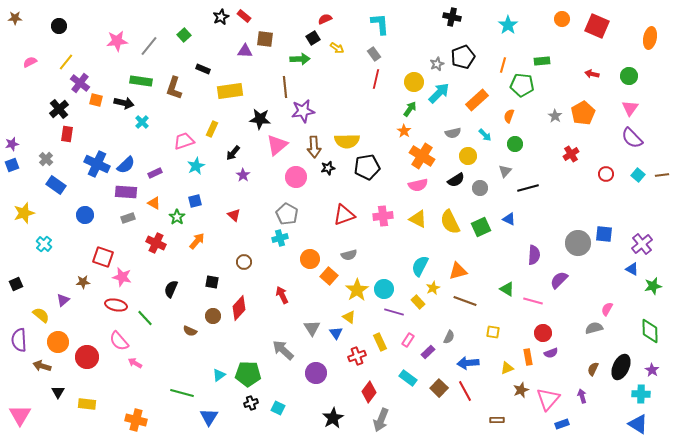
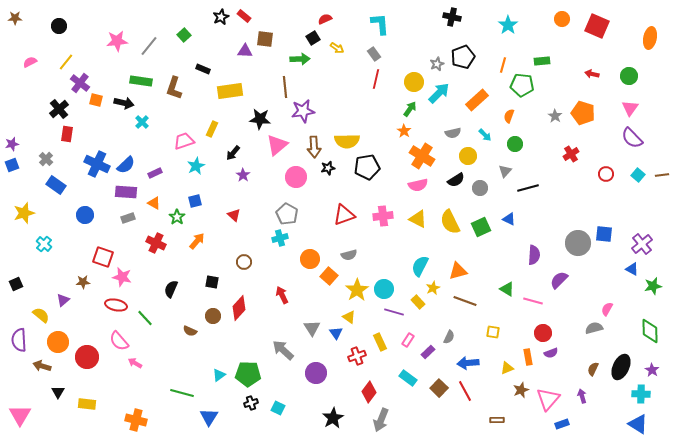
orange pentagon at (583, 113): rotated 25 degrees counterclockwise
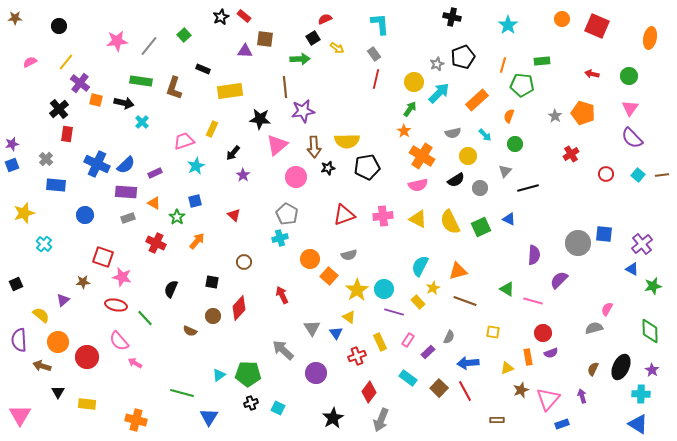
blue rectangle at (56, 185): rotated 30 degrees counterclockwise
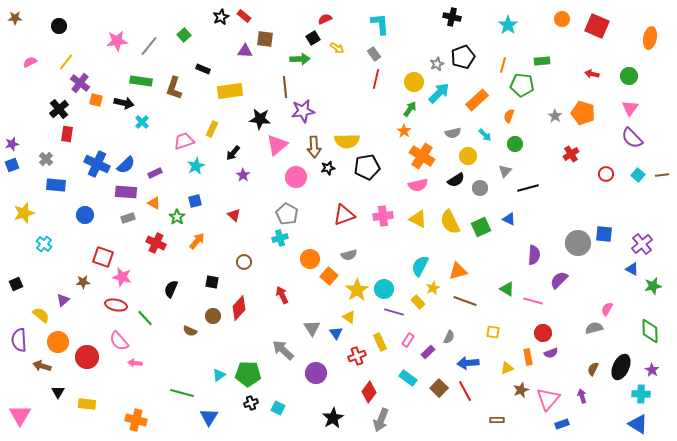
pink arrow at (135, 363): rotated 24 degrees counterclockwise
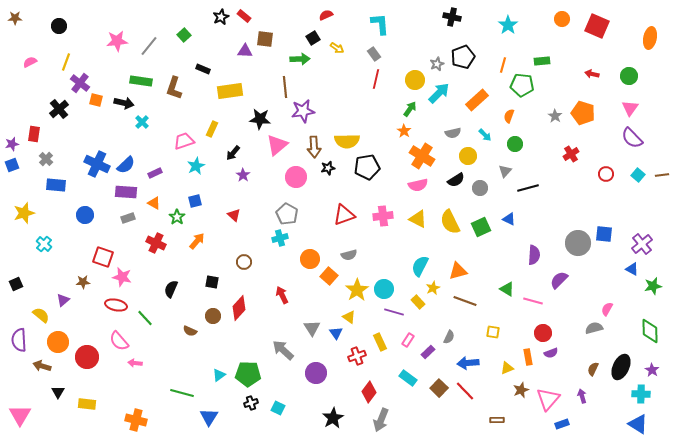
red semicircle at (325, 19): moved 1 px right, 4 px up
yellow line at (66, 62): rotated 18 degrees counterclockwise
yellow circle at (414, 82): moved 1 px right, 2 px up
red rectangle at (67, 134): moved 33 px left
red line at (465, 391): rotated 15 degrees counterclockwise
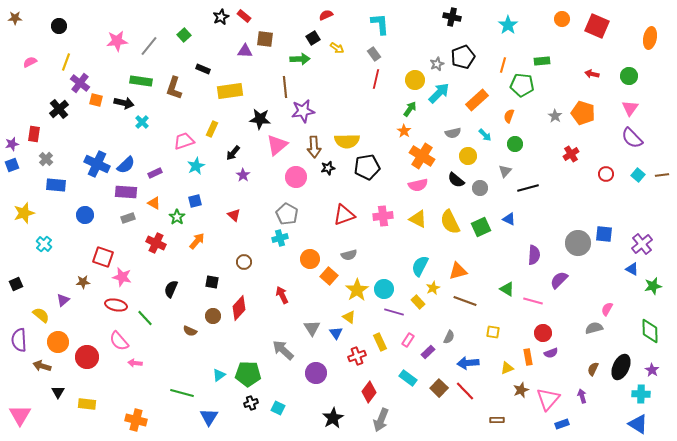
black semicircle at (456, 180): rotated 72 degrees clockwise
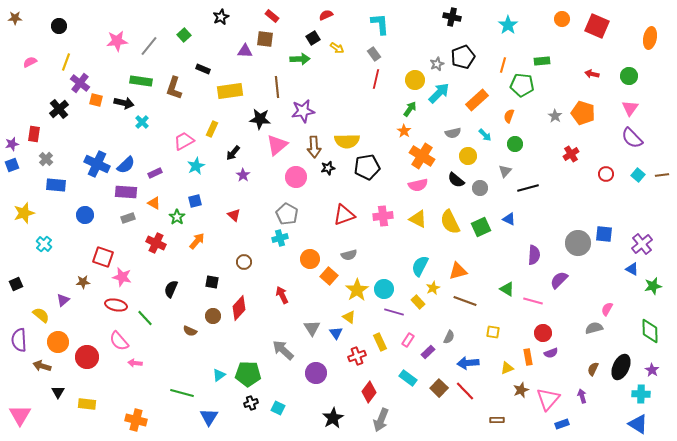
red rectangle at (244, 16): moved 28 px right
brown line at (285, 87): moved 8 px left
pink trapezoid at (184, 141): rotated 10 degrees counterclockwise
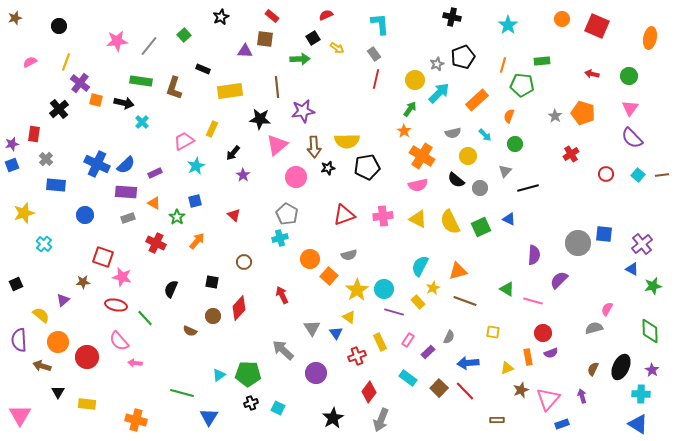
brown star at (15, 18): rotated 16 degrees counterclockwise
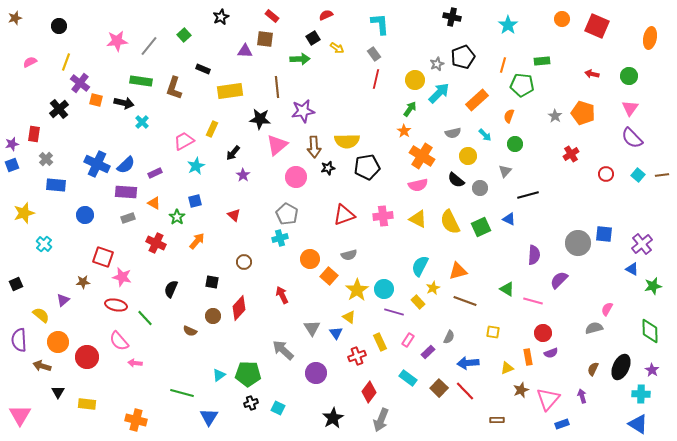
black line at (528, 188): moved 7 px down
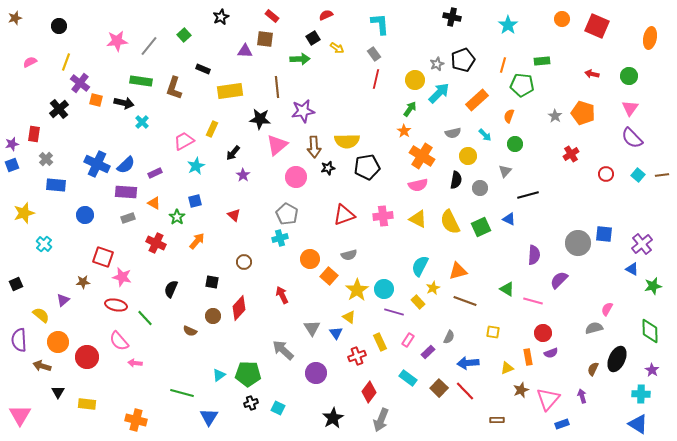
black pentagon at (463, 57): moved 3 px down
black semicircle at (456, 180): rotated 120 degrees counterclockwise
black ellipse at (621, 367): moved 4 px left, 8 px up
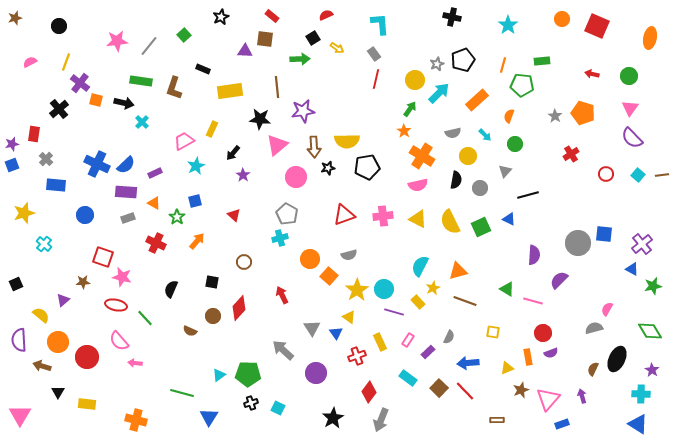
green diamond at (650, 331): rotated 30 degrees counterclockwise
